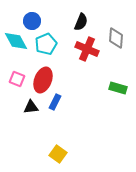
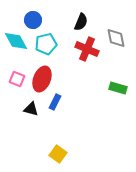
blue circle: moved 1 px right, 1 px up
gray diamond: rotated 15 degrees counterclockwise
cyan pentagon: rotated 10 degrees clockwise
red ellipse: moved 1 px left, 1 px up
black triangle: moved 2 px down; rotated 21 degrees clockwise
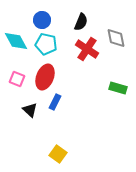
blue circle: moved 9 px right
cyan pentagon: rotated 25 degrees clockwise
red cross: rotated 10 degrees clockwise
red ellipse: moved 3 px right, 2 px up
black triangle: moved 1 px left, 1 px down; rotated 28 degrees clockwise
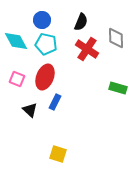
gray diamond: rotated 10 degrees clockwise
yellow square: rotated 18 degrees counterclockwise
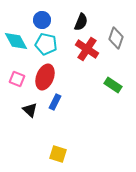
gray diamond: rotated 20 degrees clockwise
green rectangle: moved 5 px left, 3 px up; rotated 18 degrees clockwise
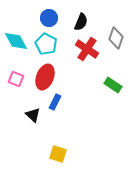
blue circle: moved 7 px right, 2 px up
cyan pentagon: rotated 15 degrees clockwise
pink square: moved 1 px left
black triangle: moved 3 px right, 5 px down
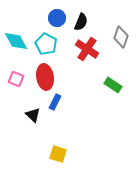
blue circle: moved 8 px right
gray diamond: moved 5 px right, 1 px up
red ellipse: rotated 30 degrees counterclockwise
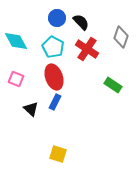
black semicircle: rotated 66 degrees counterclockwise
cyan pentagon: moved 7 px right, 3 px down
red ellipse: moved 9 px right; rotated 10 degrees counterclockwise
black triangle: moved 2 px left, 6 px up
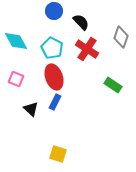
blue circle: moved 3 px left, 7 px up
cyan pentagon: moved 1 px left, 1 px down
